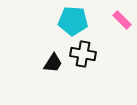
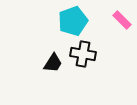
cyan pentagon: rotated 24 degrees counterclockwise
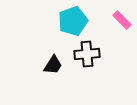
black cross: moved 4 px right; rotated 15 degrees counterclockwise
black trapezoid: moved 2 px down
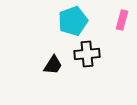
pink rectangle: rotated 60 degrees clockwise
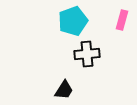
black trapezoid: moved 11 px right, 25 px down
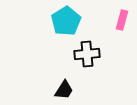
cyan pentagon: moved 7 px left; rotated 12 degrees counterclockwise
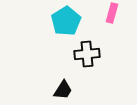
pink rectangle: moved 10 px left, 7 px up
black trapezoid: moved 1 px left
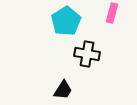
black cross: rotated 15 degrees clockwise
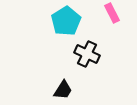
pink rectangle: rotated 42 degrees counterclockwise
black cross: rotated 15 degrees clockwise
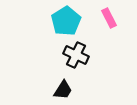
pink rectangle: moved 3 px left, 5 px down
black cross: moved 11 px left, 1 px down
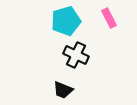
cyan pentagon: rotated 16 degrees clockwise
black trapezoid: rotated 80 degrees clockwise
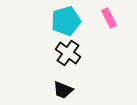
black cross: moved 8 px left, 2 px up; rotated 10 degrees clockwise
